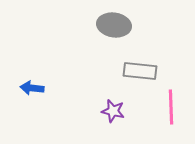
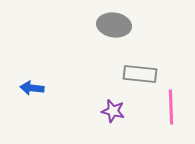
gray rectangle: moved 3 px down
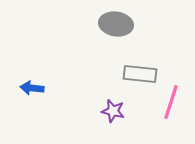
gray ellipse: moved 2 px right, 1 px up
pink line: moved 5 px up; rotated 20 degrees clockwise
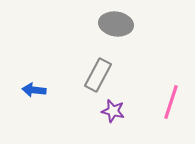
gray rectangle: moved 42 px left, 1 px down; rotated 68 degrees counterclockwise
blue arrow: moved 2 px right, 2 px down
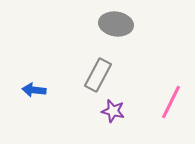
pink line: rotated 8 degrees clockwise
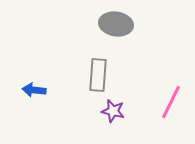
gray rectangle: rotated 24 degrees counterclockwise
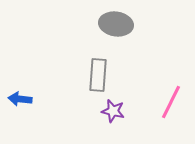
blue arrow: moved 14 px left, 9 px down
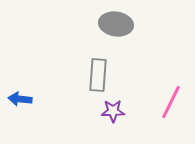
purple star: rotated 15 degrees counterclockwise
